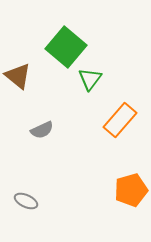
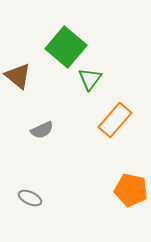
orange rectangle: moved 5 px left
orange pentagon: rotated 28 degrees clockwise
gray ellipse: moved 4 px right, 3 px up
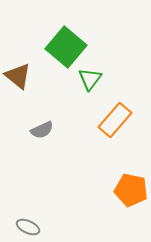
gray ellipse: moved 2 px left, 29 px down
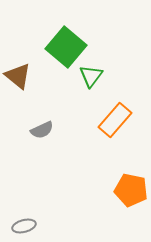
green triangle: moved 1 px right, 3 px up
gray ellipse: moved 4 px left, 1 px up; rotated 40 degrees counterclockwise
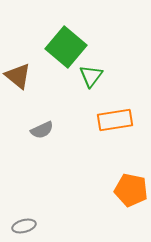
orange rectangle: rotated 40 degrees clockwise
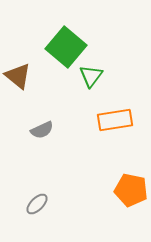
gray ellipse: moved 13 px right, 22 px up; rotated 30 degrees counterclockwise
